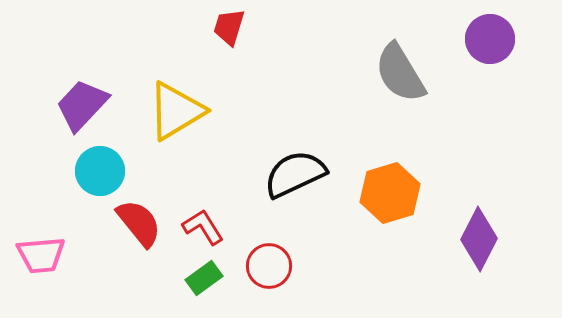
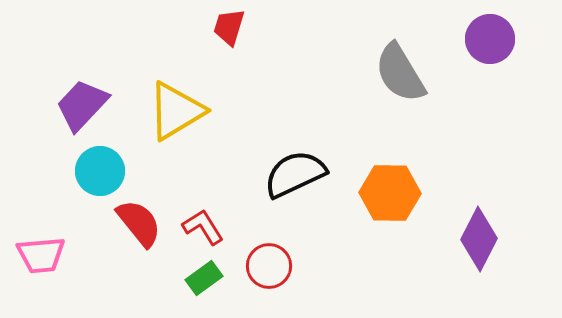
orange hexagon: rotated 18 degrees clockwise
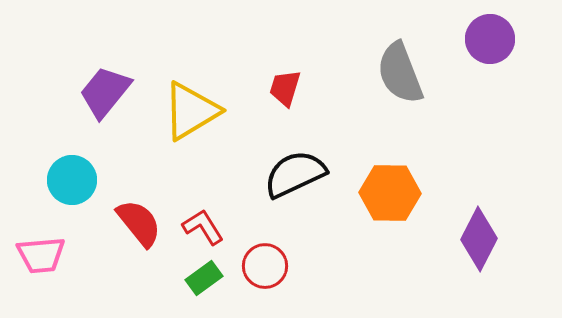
red trapezoid: moved 56 px right, 61 px down
gray semicircle: rotated 10 degrees clockwise
purple trapezoid: moved 23 px right, 13 px up; rotated 4 degrees counterclockwise
yellow triangle: moved 15 px right
cyan circle: moved 28 px left, 9 px down
red circle: moved 4 px left
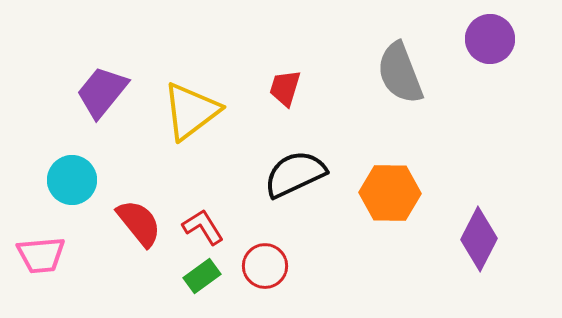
purple trapezoid: moved 3 px left
yellow triangle: rotated 6 degrees counterclockwise
green rectangle: moved 2 px left, 2 px up
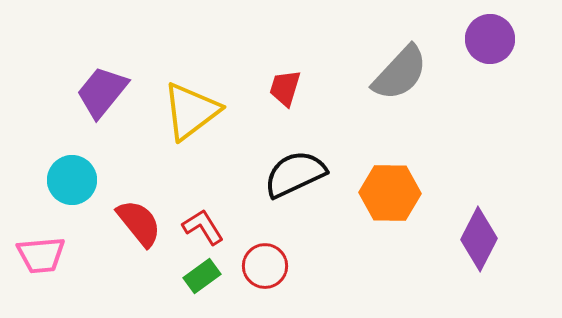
gray semicircle: rotated 116 degrees counterclockwise
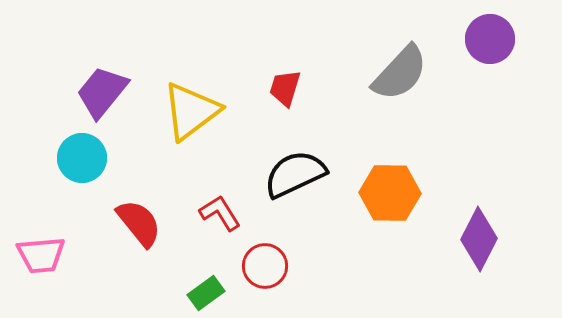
cyan circle: moved 10 px right, 22 px up
red L-shape: moved 17 px right, 14 px up
green rectangle: moved 4 px right, 17 px down
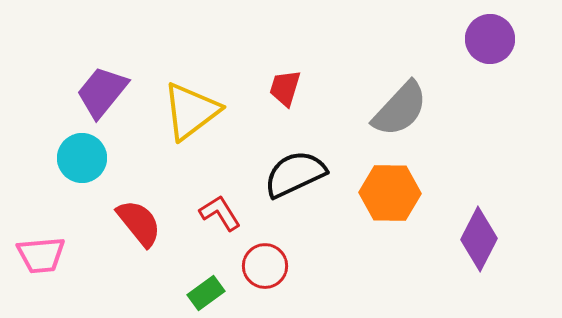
gray semicircle: moved 36 px down
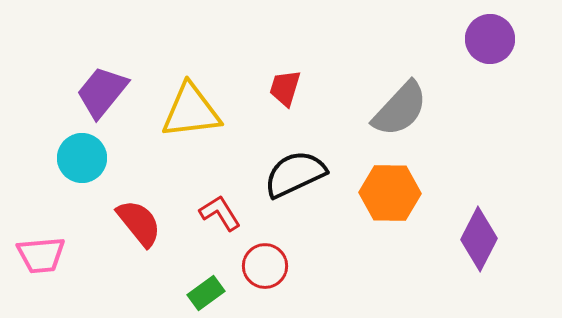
yellow triangle: rotated 30 degrees clockwise
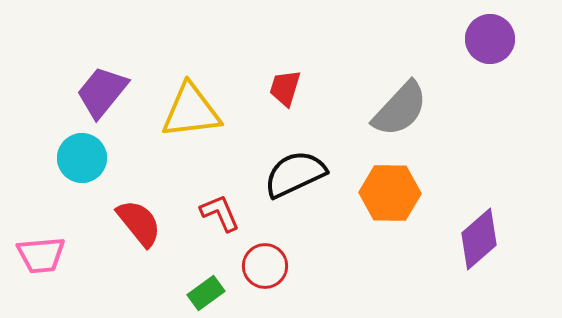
red L-shape: rotated 9 degrees clockwise
purple diamond: rotated 22 degrees clockwise
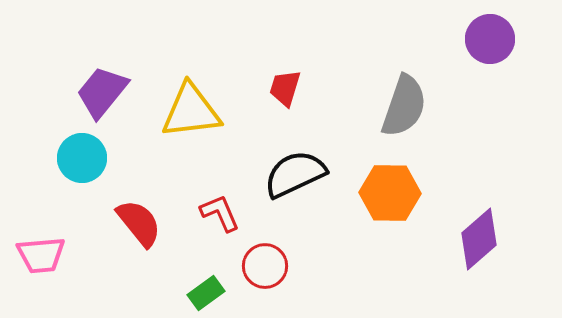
gray semicircle: moved 4 px right, 3 px up; rotated 24 degrees counterclockwise
